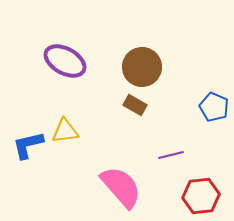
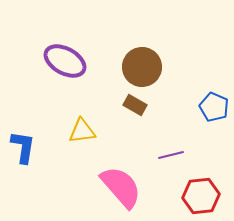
yellow triangle: moved 17 px right
blue L-shape: moved 5 px left, 2 px down; rotated 112 degrees clockwise
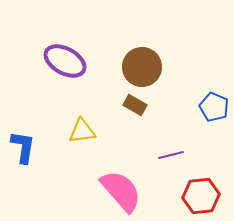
pink semicircle: moved 4 px down
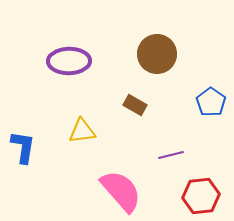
purple ellipse: moved 4 px right; rotated 30 degrees counterclockwise
brown circle: moved 15 px right, 13 px up
blue pentagon: moved 3 px left, 5 px up; rotated 12 degrees clockwise
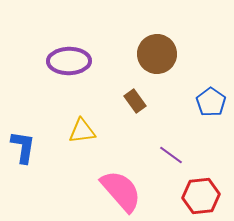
brown rectangle: moved 4 px up; rotated 25 degrees clockwise
purple line: rotated 50 degrees clockwise
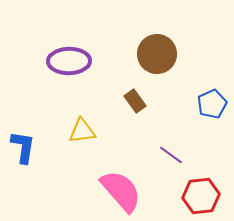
blue pentagon: moved 1 px right, 2 px down; rotated 12 degrees clockwise
